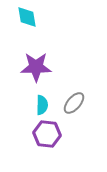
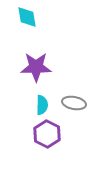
gray ellipse: rotated 60 degrees clockwise
purple hexagon: rotated 20 degrees clockwise
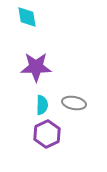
purple hexagon: rotated 8 degrees clockwise
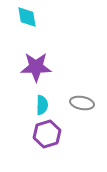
gray ellipse: moved 8 px right
purple hexagon: rotated 8 degrees clockwise
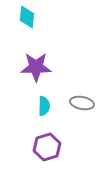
cyan diamond: rotated 15 degrees clockwise
cyan semicircle: moved 2 px right, 1 px down
purple hexagon: moved 13 px down
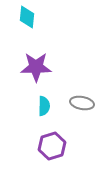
purple hexagon: moved 5 px right, 1 px up
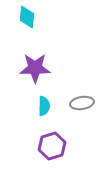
purple star: moved 1 px left, 1 px down
gray ellipse: rotated 20 degrees counterclockwise
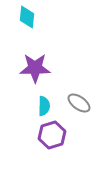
gray ellipse: moved 3 px left; rotated 45 degrees clockwise
purple hexagon: moved 11 px up
